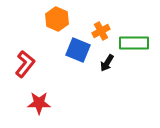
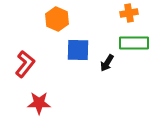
orange cross: moved 28 px right, 18 px up; rotated 18 degrees clockwise
blue square: rotated 20 degrees counterclockwise
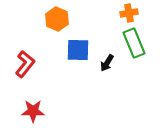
green rectangle: rotated 68 degrees clockwise
red star: moved 6 px left, 8 px down
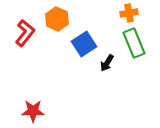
blue square: moved 6 px right, 6 px up; rotated 35 degrees counterclockwise
red L-shape: moved 31 px up
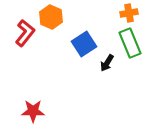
orange hexagon: moved 6 px left, 2 px up
green rectangle: moved 4 px left
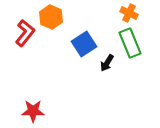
orange cross: rotated 36 degrees clockwise
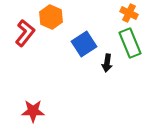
black arrow: rotated 24 degrees counterclockwise
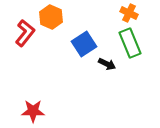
black arrow: moved 1 px down; rotated 72 degrees counterclockwise
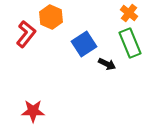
orange cross: rotated 12 degrees clockwise
red L-shape: moved 1 px right, 1 px down
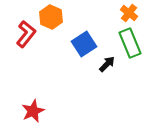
black arrow: rotated 72 degrees counterclockwise
red star: rotated 25 degrees counterclockwise
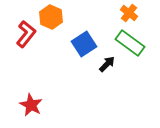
green rectangle: rotated 32 degrees counterclockwise
red star: moved 2 px left, 6 px up; rotated 20 degrees counterclockwise
